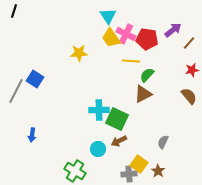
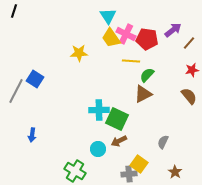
brown star: moved 17 px right, 1 px down
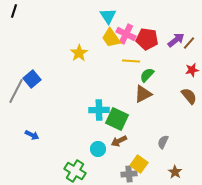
purple arrow: moved 3 px right, 10 px down
yellow star: rotated 30 degrees counterclockwise
blue square: moved 3 px left; rotated 18 degrees clockwise
blue arrow: rotated 72 degrees counterclockwise
